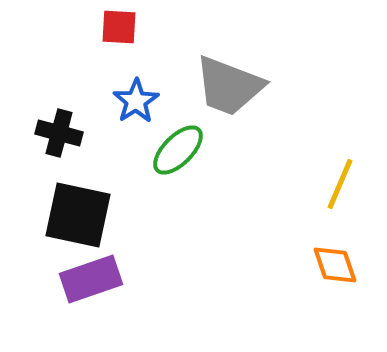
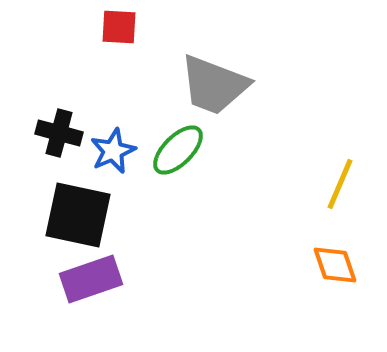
gray trapezoid: moved 15 px left, 1 px up
blue star: moved 23 px left, 50 px down; rotated 9 degrees clockwise
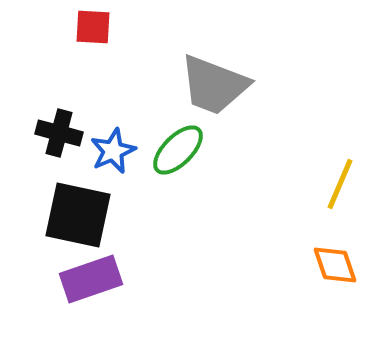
red square: moved 26 px left
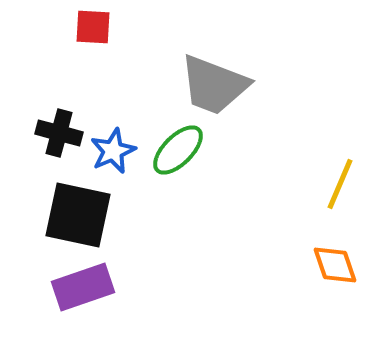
purple rectangle: moved 8 px left, 8 px down
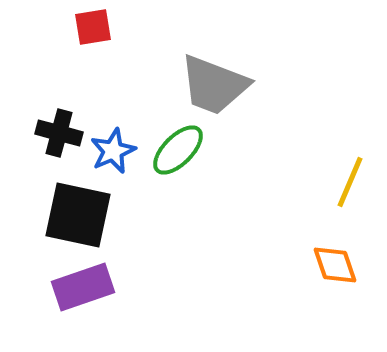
red square: rotated 12 degrees counterclockwise
yellow line: moved 10 px right, 2 px up
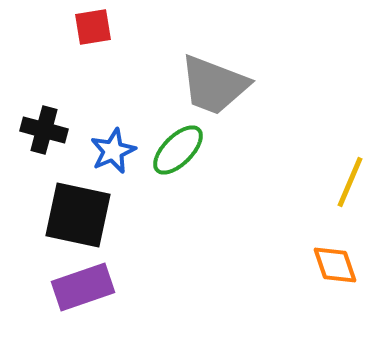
black cross: moved 15 px left, 3 px up
